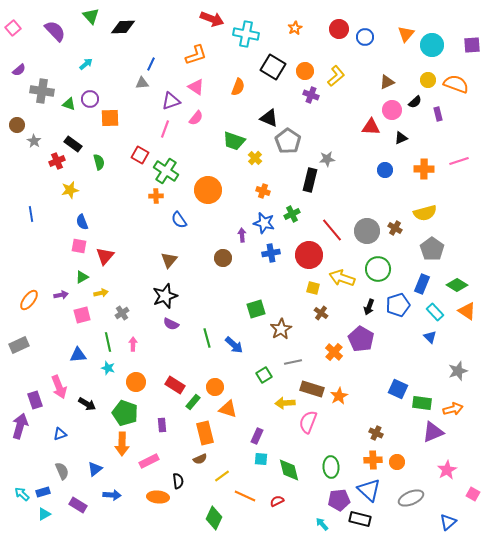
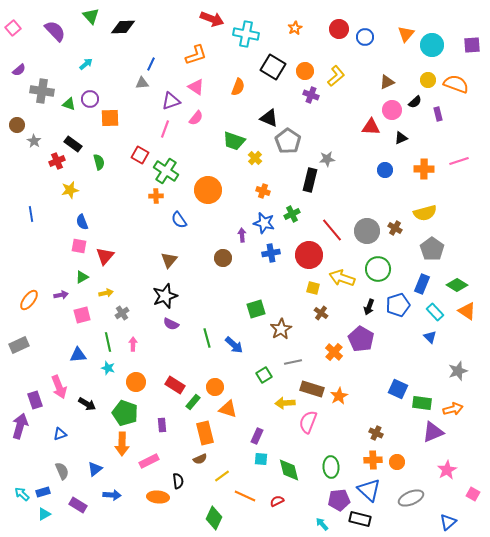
yellow arrow at (101, 293): moved 5 px right
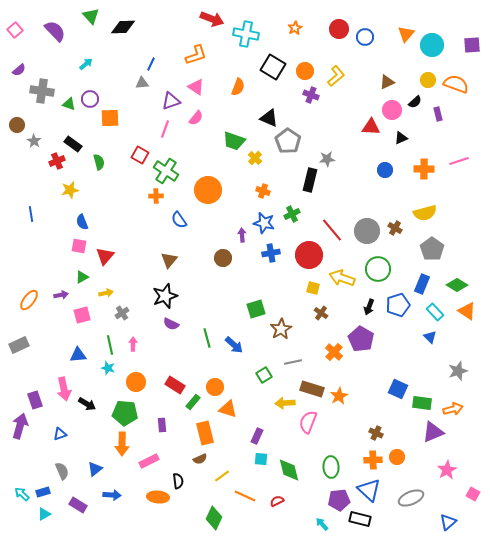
pink square at (13, 28): moved 2 px right, 2 px down
green line at (108, 342): moved 2 px right, 3 px down
pink arrow at (59, 387): moved 5 px right, 2 px down; rotated 10 degrees clockwise
green pentagon at (125, 413): rotated 15 degrees counterclockwise
orange circle at (397, 462): moved 5 px up
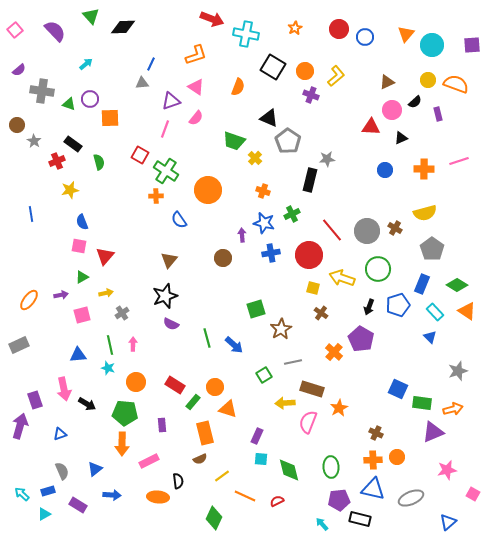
orange star at (339, 396): moved 12 px down
pink star at (447, 470): rotated 18 degrees clockwise
blue triangle at (369, 490): moved 4 px right, 1 px up; rotated 30 degrees counterclockwise
blue rectangle at (43, 492): moved 5 px right, 1 px up
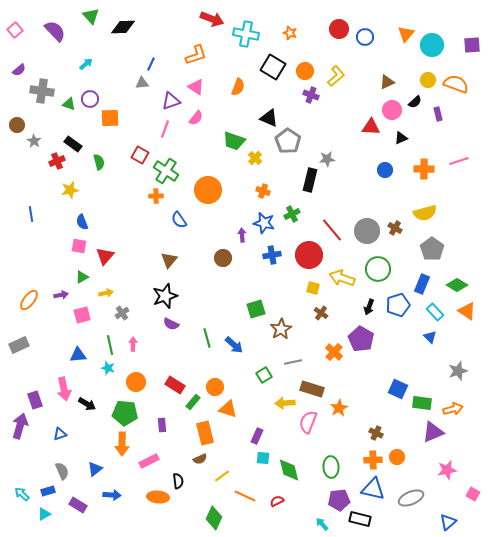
orange star at (295, 28): moved 5 px left, 5 px down; rotated 24 degrees counterclockwise
blue cross at (271, 253): moved 1 px right, 2 px down
cyan square at (261, 459): moved 2 px right, 1 px up
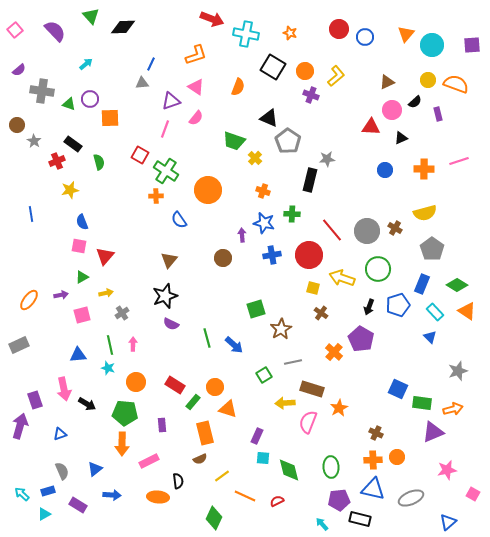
green cross at (292, 214): rotated 28 degrees clockwise
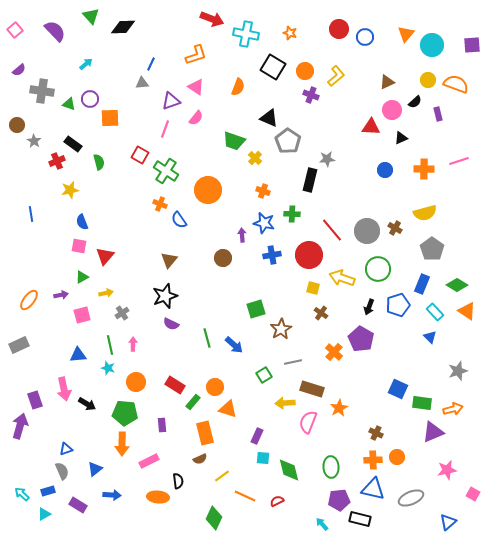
orange cross at (156, 196): moved 4 px right, 8 px down; rotated 24 degrees clockwise
blue triangle at (60, 434): moved 6 px right, 15 px down
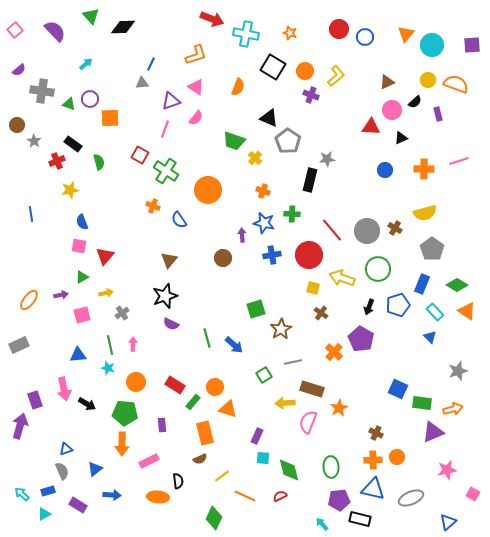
orange cross at (160, 204): moved 7 px left, 2 px down
red semicircle at (277, 501): moved 3 px right, 5 px up
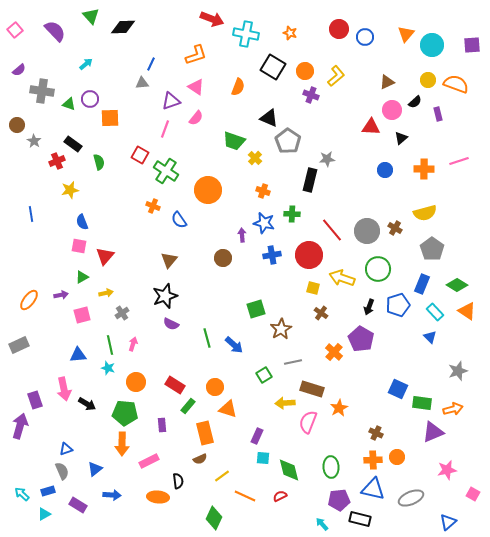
black triangle at (401, 138): rotated 16 degrees counterclockwise
pink arrow at (133, 344): rotated 16 degrees clockwise
green rectangle at (193, 402): moved 5 px left, 4 px down
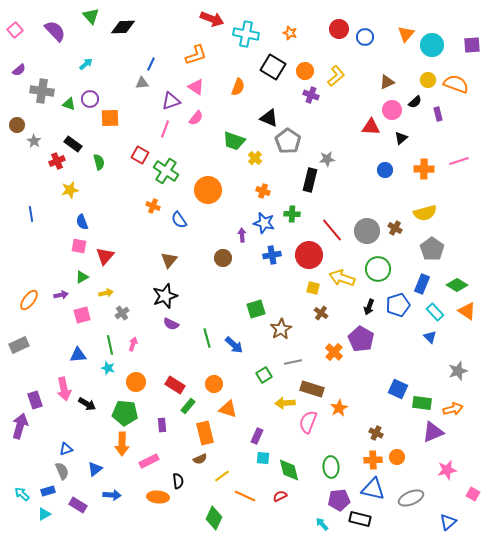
orange circle at (215, 387): moved 1 px left, 3 px up
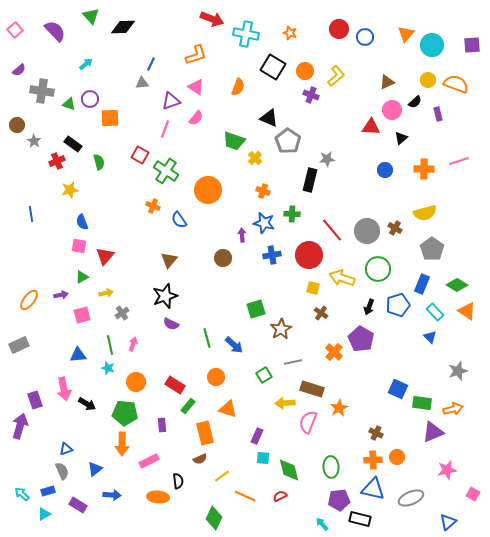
orange circle at (214, 384): moved 2 px right, 7 px up
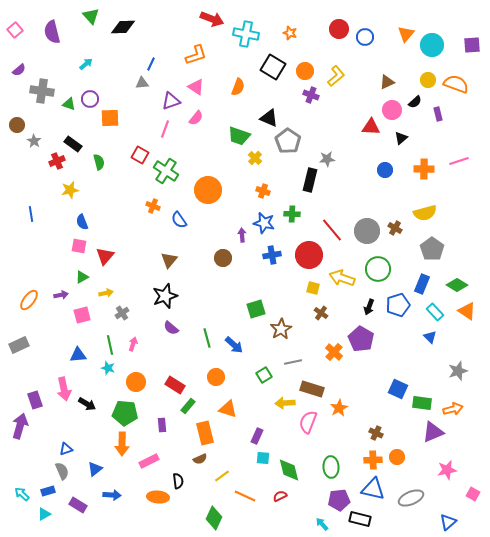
purple semicircle at (55, 31): moved 3 px left, 1 px down; rotated 150 degrees counterclockwise
green trapezoid at (234, 141): moved 5 px right, 5 px up
purple semicircle at (171, 324): moved 4 px down; rotated 14 degrees clockwise
